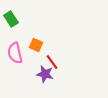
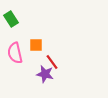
orange square: rotated 24 degrees counterclockwise
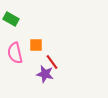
green rectangle: rotated 28 degrees counterclockwise
